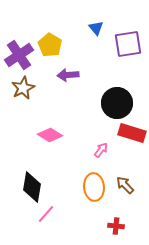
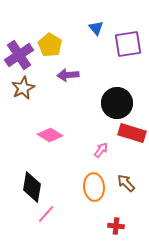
brown arrow: moved 1 px right, 2 px up
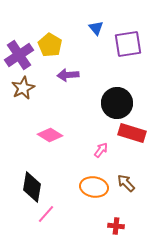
orange ellipse: rotated 76 degrees counterclockwise
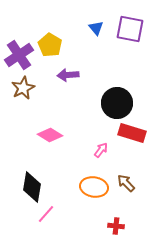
purple square: moved 2 px right, 15 px up; rotated 20 degrees clockwise
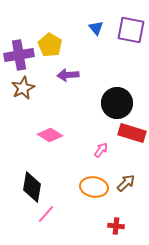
purple square: moved 1 px right, 1 px down
purple cross: rotated 24 degrees clockwise
brown arrow: rotated 90 degrees clockwise
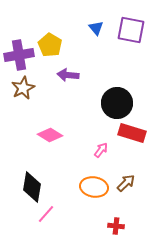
purple arrow: rotated 10 degrees clockwise
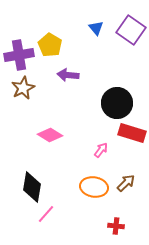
purple square: rotated 24 degrees clockwise
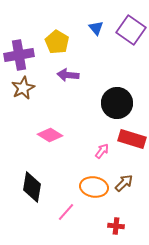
yellow pentagon: moved 7 px right, 3 px up
red rectangle: moved 6 px down
pink arrow: moved 1 px right, 1 px down
brown arrow: moved 2 px left
pink line: moved 20 px right, 2 px up
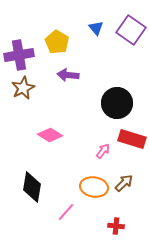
pink arrow: moved 1 px right
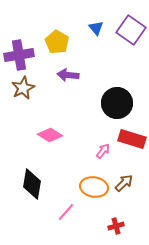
black diamond: moved 3 px up
red cross: rotated 21 degrees counterclockwise
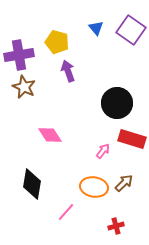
yellow pentagon: rotated 15 degrees counterclockwise
purple arrow: moved 4 px up; rotated 65 degrees clockwise
brown star: moved 1 px right, 1 px up; rotated 20 degrees counterclockwise
pink diamond: rotated 25 degrees clockwise
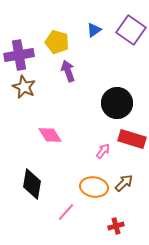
blue triangle: moved 2 px left, 2 px down; rotated 35 degrees clockwise
